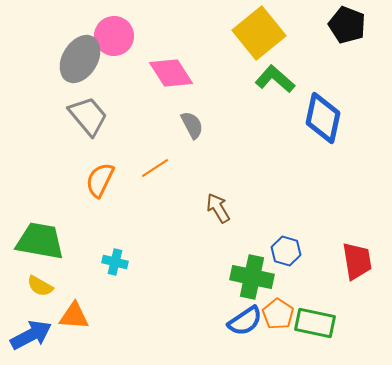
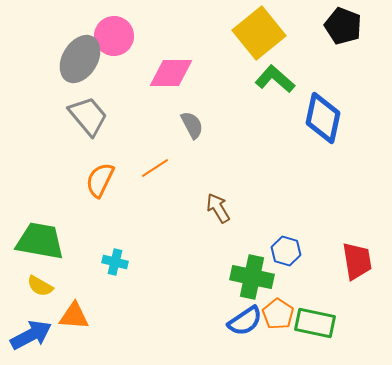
black pentagon: moved 4 px left, 1 px down
pink diamond: rotated 57 degrees counterclockwise
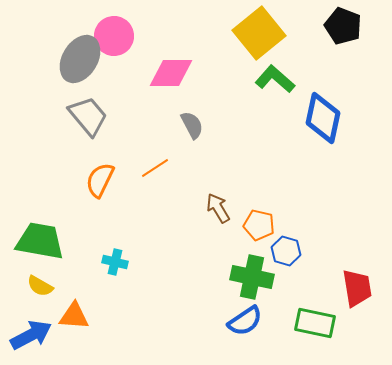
red trapezoid: moved 27 px down
orange pentagon: moved 19 px left, 89 px up; rotated 20 degrees counterclockwise
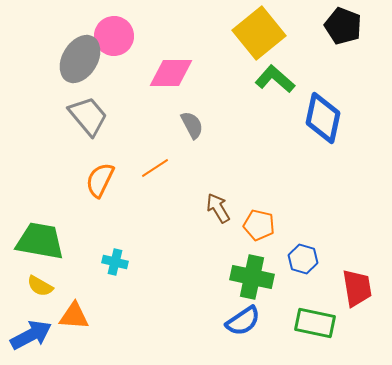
blue hexagon: moved 17 px right, 8 px down
blue semicircle: moved 2 px left
